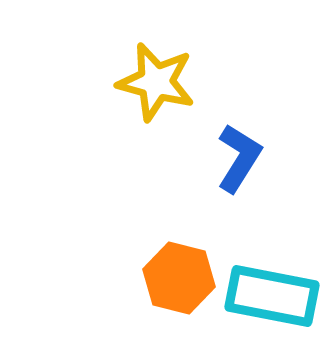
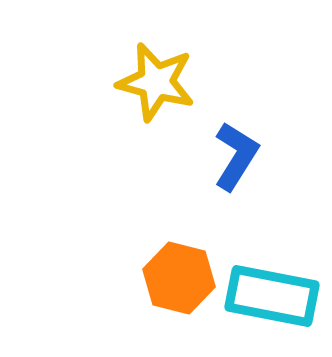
blue L-shape: moved 3 px left, 2 px up
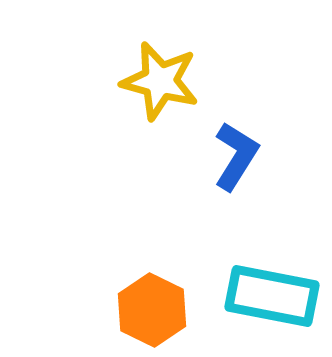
yellow star: moved 4 px right, 1 px up
orange hexagon: moved 27 px left, 32 px down; rotated 12 degrees clockwise
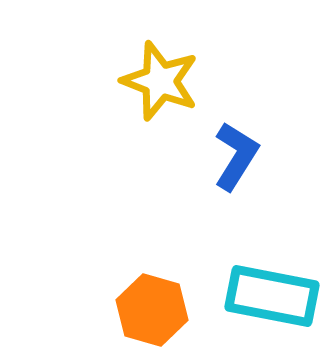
yellow star: rotated 6 degrees clockwise
orange hexagon: rotated 10 degrees counterclockwise
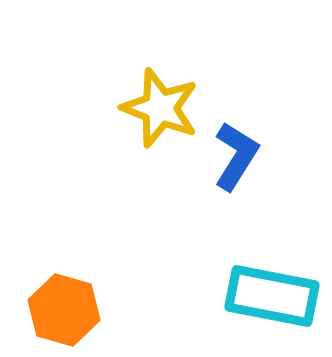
yellow star: moved 27 px down
orange hexagon: moved 88 px left
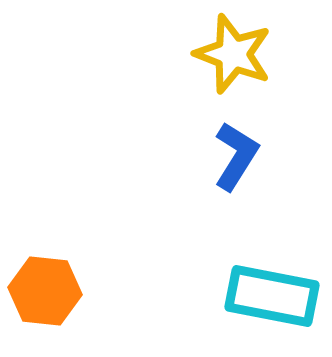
yellow star: moved 73 px right, 54 px up
orange hexagon: moved 19 px left, 19 px up; rotated 10 degrees counterclockwise
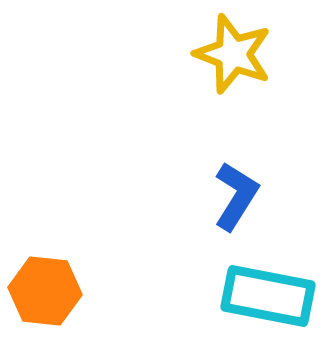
blue L-shape: moved 40 px down
cyan rectangle: moved 4 px left
